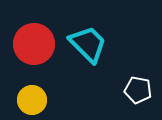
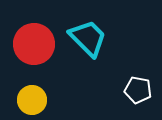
cyan trapezoid: moved 6 px up
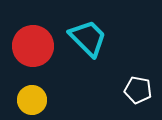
red circle: moved 1 px left, 2 px down
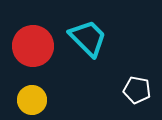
white pentagon: moved 1 px left
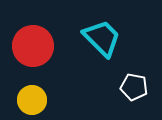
cyan trapezoid: moved 14 px right
white pentagon: moved 3 px left, 3 px up
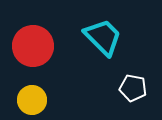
cyan trapezoid: moved 1 px right, 1 px up
white pentagon: moved 1 px left, 1 px down
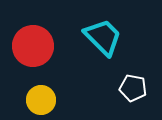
yellow circle: moved 9 px right
